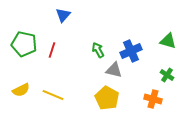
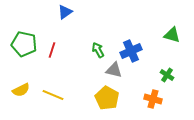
blue triangle: moved 2 px right, 3 px up; rotated 14 degrees clockwise
green triangle: moved 4 px right, 6 px up
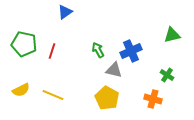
green triangle: rotated 30 degrees counterclockwise
red line: moved 1 px down
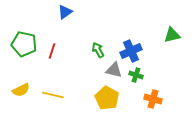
green cross: moved 31 px left; rotated 16 degrees counterclockwise
yellow line: rotated 10 degrees counterclockwise
